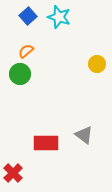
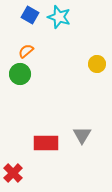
blue square: moved 2 px right, 1 px up; rotated 18 degrees counterclockwise
gray triangle: moved 2 px left; rotated 24 degrees clockwise
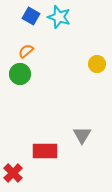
blue square: moved 1 px right, 1 px down
red rectangle: moved 1 px left, 8 px down
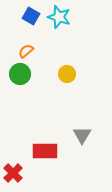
yellow circle: moved 30 px left, 10 px down
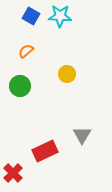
cyan star: moved 1 px right, 1 px up; rotated 15 degrees counterclockwise
green circle: moved 12 px down
red rectangle: rotated 25 degrees counterclockwise
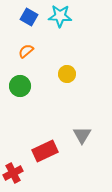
blue square: moved 2 px left, 1 px down
red cross: rotated 18 degrees clockwise
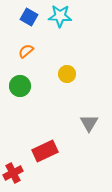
gray triangle: moved 7 px right, 12 px up
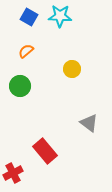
yellow circle: moved 5 px right, 5 px up
gray triangle: rotated 24 degrees counterclockwise
red rectangle: rotated 75 degrees clockwise
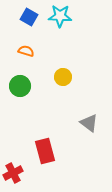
orange semicircle: rotated 56 degrees clockwise
yellow circle: moved 9 px left, 8 px down
red rectangle: rotated 25 degrees clockwise
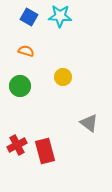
red cross: moved 4 px right, 28 px up
